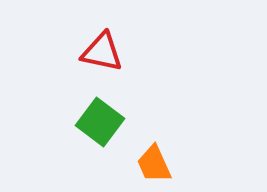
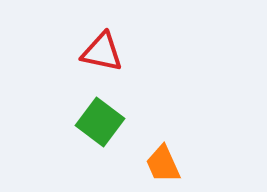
orange trapezoid: moved 9 px right
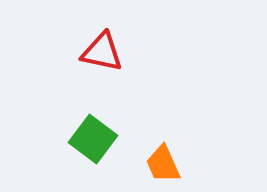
green square: moved 7 px left, 17 px down
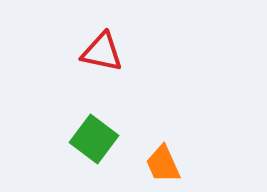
green square: moved 1 px right
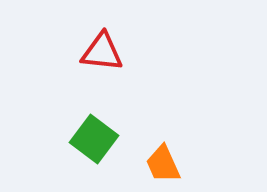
red triangle: rotated 6 degrees counterclockwise
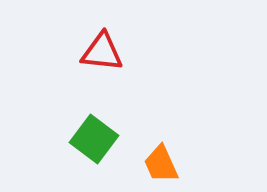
orange trapezoid: moved 2 px left
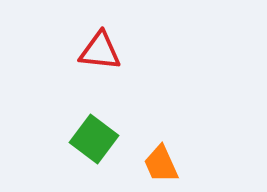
red triangle: moved 2 px left, 1 px up
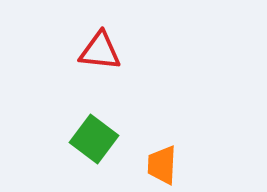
orange trapezoid: moved 1 px right, 1 px down; rotated 27 degrees clockwise
